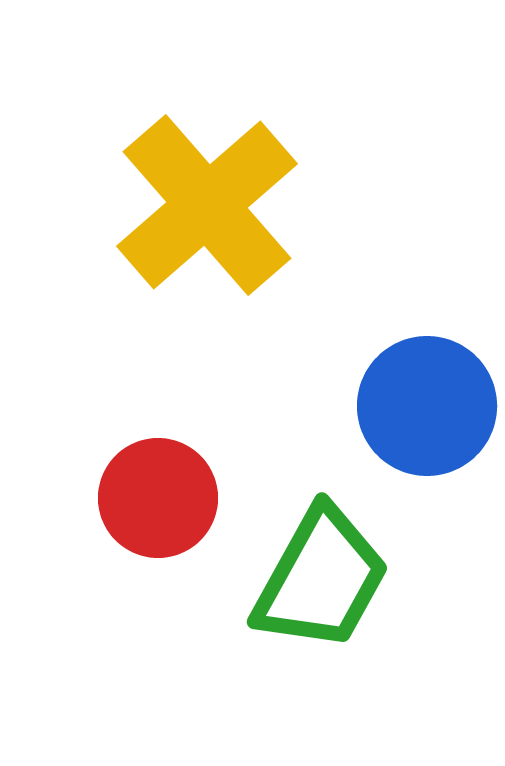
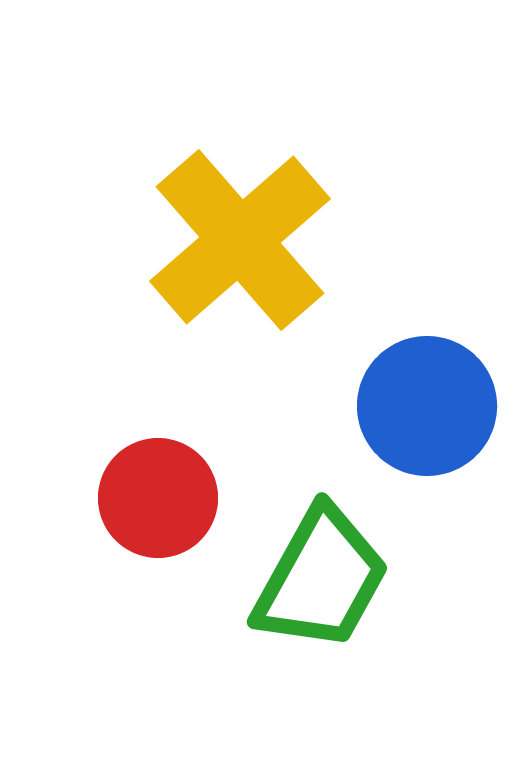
yellow cross: moved 33 px right, 35 px down
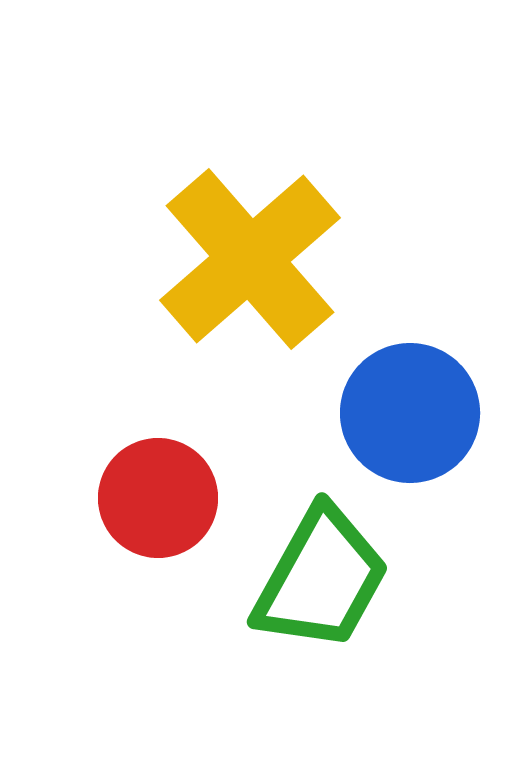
yellow cross: moved 10 px right, 19 px down
blue circle: moved 17 px left, 7 px down
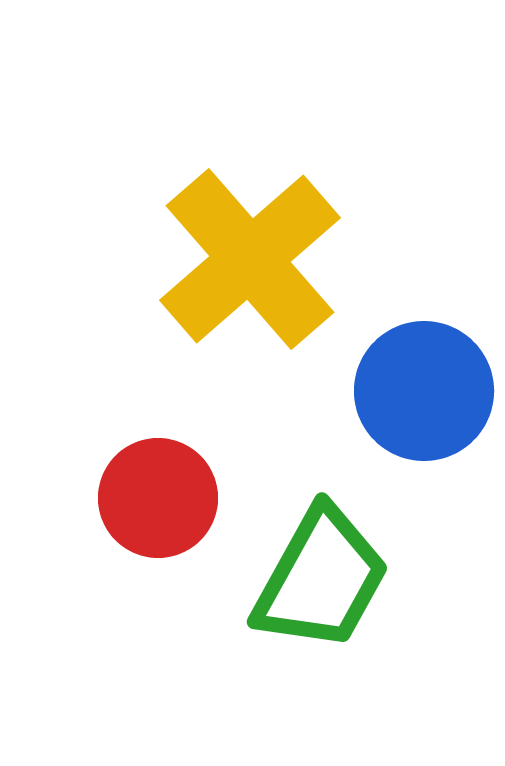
blue circle: moved 14 px right, 22 px up
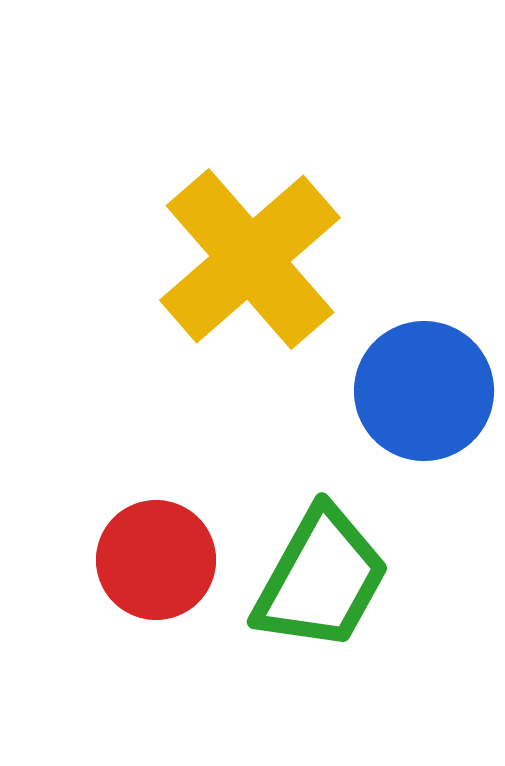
red circle: moved 2 px left, 62 px down
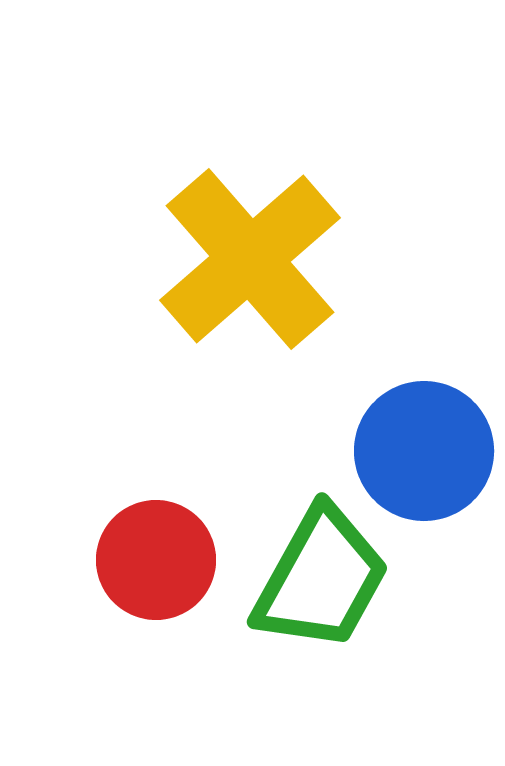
blue circle: moved 60 px down
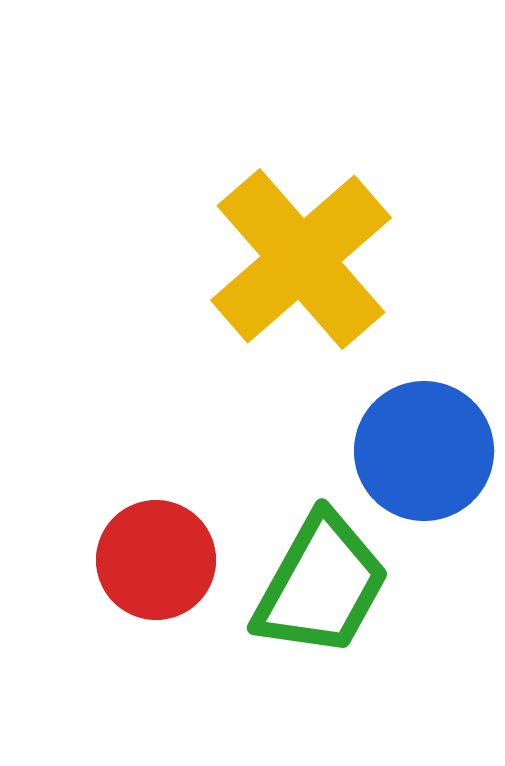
yellow cross: moved 51 px right
green trapezoid: moved 6 px down
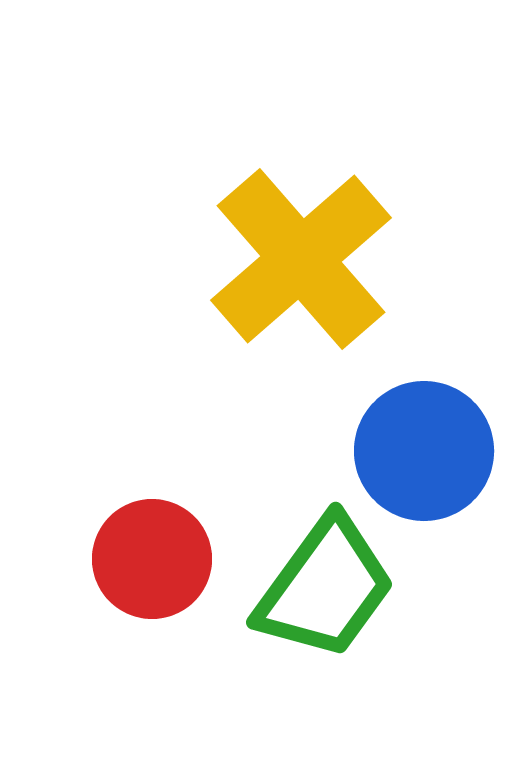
red circle: moved 4 px left, 1 px up
green trapezoid: moved 4 px right, 3 px down; rotated 7 degrees clockwise
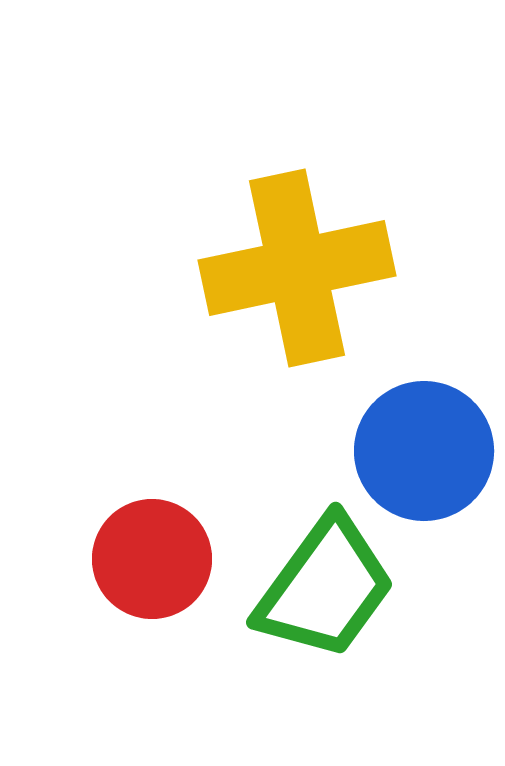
yellow cross: moved 4 px left, 9 px down; rotated 29 degrees clockwise
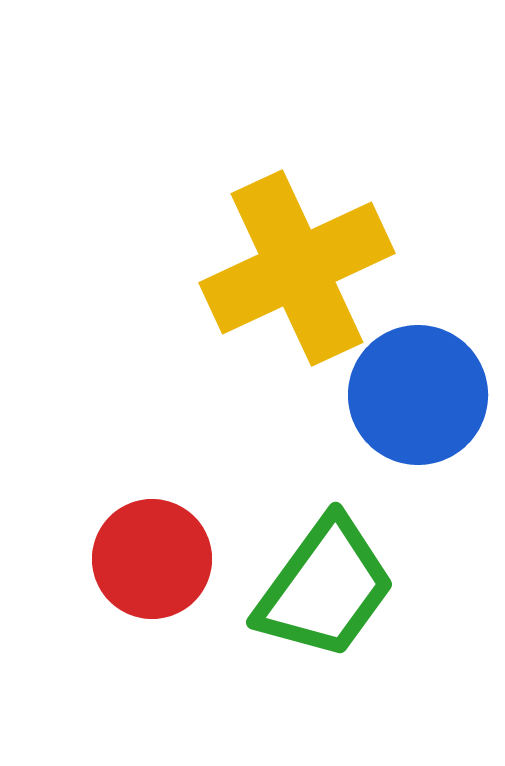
yellow cross: rotated 13 degrees counterclockwise
blue circle: moved 6 px left, 56 px up
